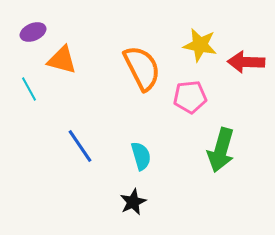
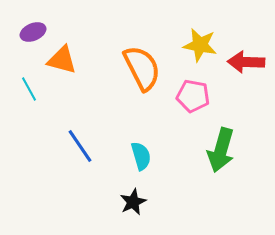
pink pentagon: moved 3 px right, 1 px up; rotated 16 degrees clockwise
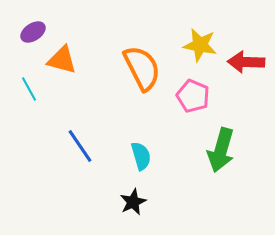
purple ellipse: rotated 10 degrees counterclockwise
pink pentagon: rotated 12 degrees clockwise
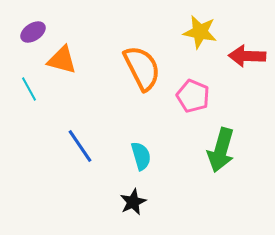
yellow star: moved 13 px up
red arrow: moved 1 px right, 6 px up
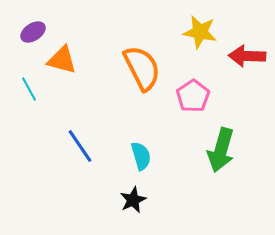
pink pentagon: rotated 16 degrees clockwise
black star: moved 2 px up
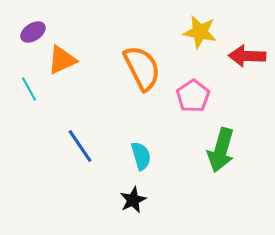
orange triangle: rotated 40 degrees counterclockwise
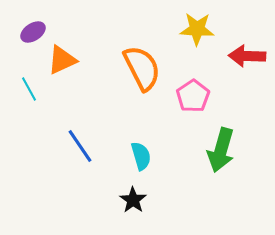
yellow star: moved 3 px left, 3 px up; rotated 8 degrees counterclockwise
black star: rotated 12 degrees counterclockwise
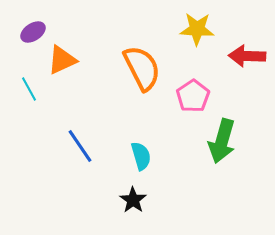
green arrow: moved 1 px right, 9 px up
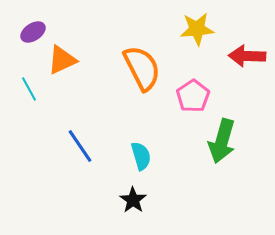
yellow star: rotated 8 degrees counterclockwise
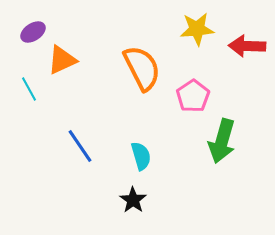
red arrow: moved 10 px up
